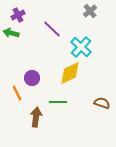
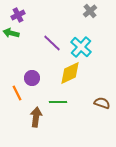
purple line: moved 14 px down
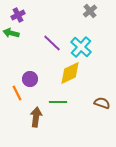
purple circle: moved 2 px left, 1 px down
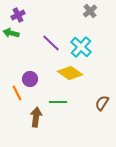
purple line: moved 1 px left
yellow diamond: rotated 60 degrees clockwise
brown semicircle: rotated 77 degrees counterclockwise
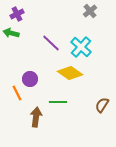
purple cross: moved 1 px left, 1 px up
brown semicircle: moved 2 px down
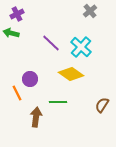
yellow diamond: moved 1 px right, 1 px down
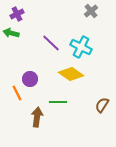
gray cross: moved 1 px right
cyan cross: rotated 15 degrees counterclockwise
brown arrow: moved 1 px right
